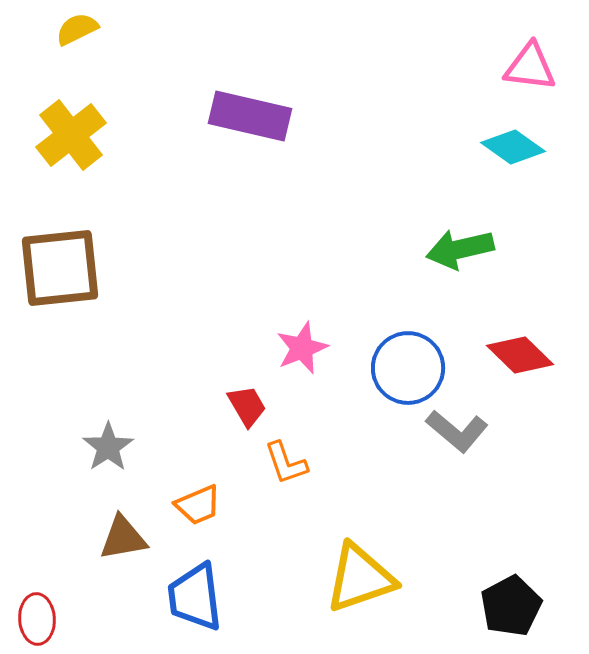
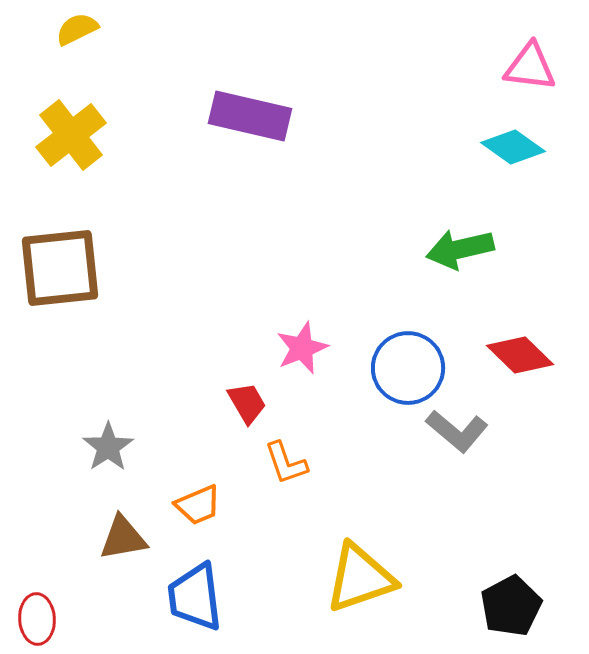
red trapezoid: moved 3 px up
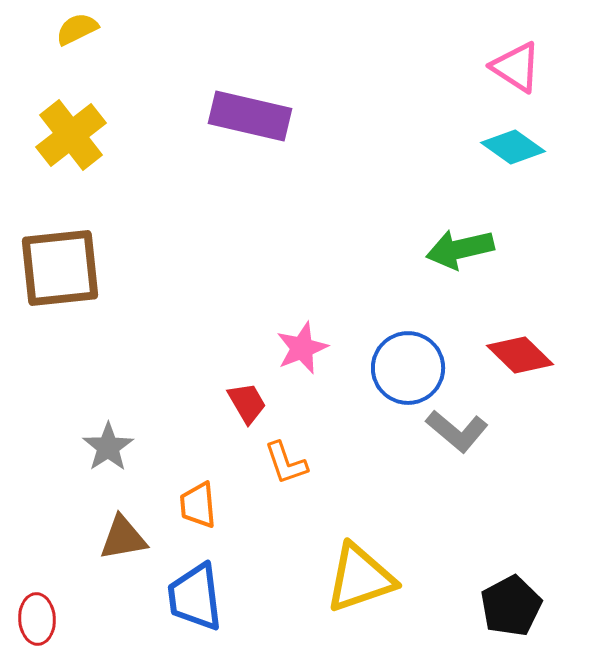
pink triangle: moved 14 px left; rotated 26 degrees clockwise
orange trapezoid: rotated 108 degrees clockwise
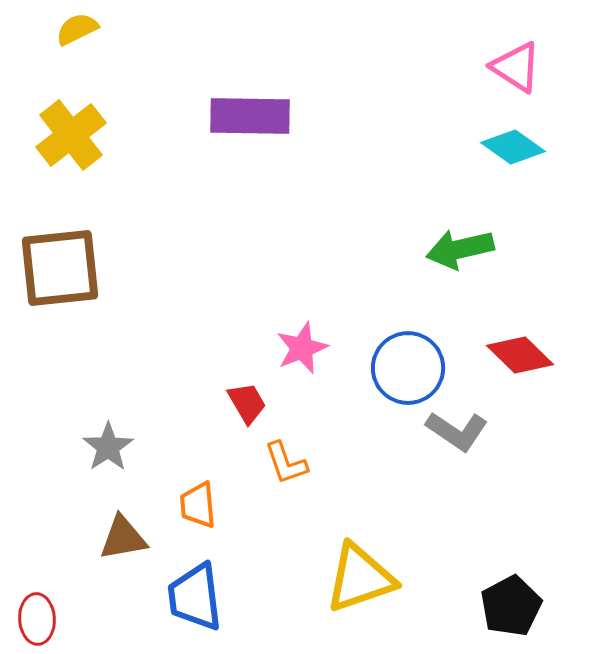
purple rectangle: rotated 12 degrees counterclockwise
gray L-shape: rotated 6 degrees counterclockwise
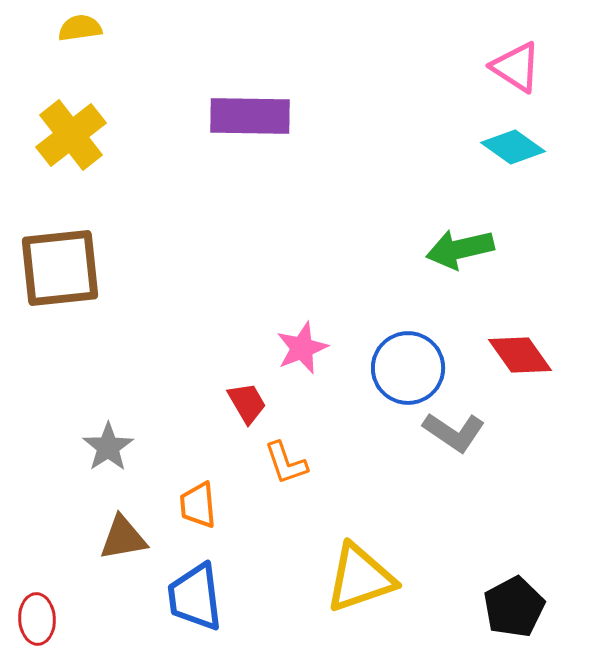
yellow semicircle: moved 3 px right, 1 px up; rotated 18 degrees clockwise
red diamond: rotated 10 degrees clockwise
gray L-shape: moved 3 px left, 1 px down
black pentagon: moved 3 px right, 1 px down
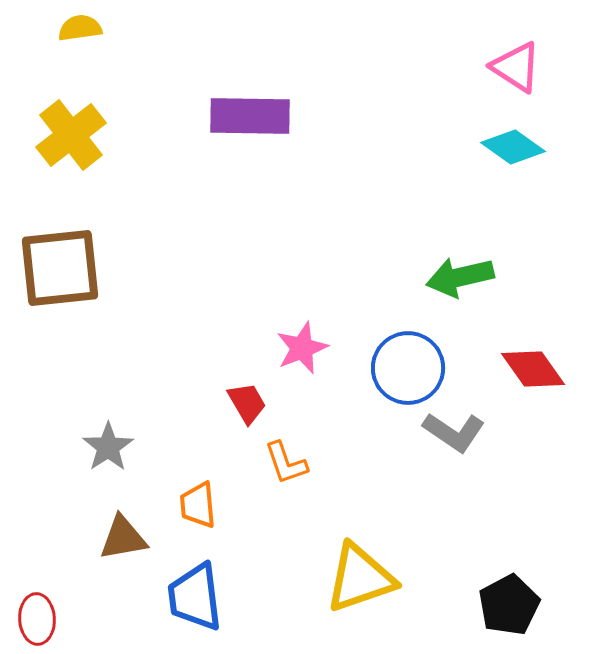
green arrow: moved 28 px down
red diamond: moved 13 px right, 14 px down
black pentagon: moved 5 px left, 2 px up
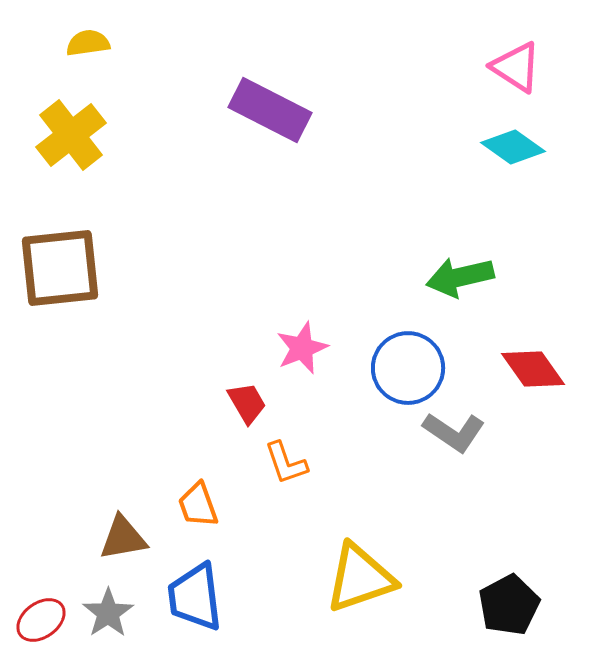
yellow semicircle: moved 8 px right, 15 px down
purple rectangle: moved 20 px right, 6 px up; rotated 26 degrees clockwise
gray star: moved 166 px down
orange trapezoid: rotated 15 degrees counterclockwise
red ellipse: moved 4 px right, 1 px down; rotated 57 degrees clockwise
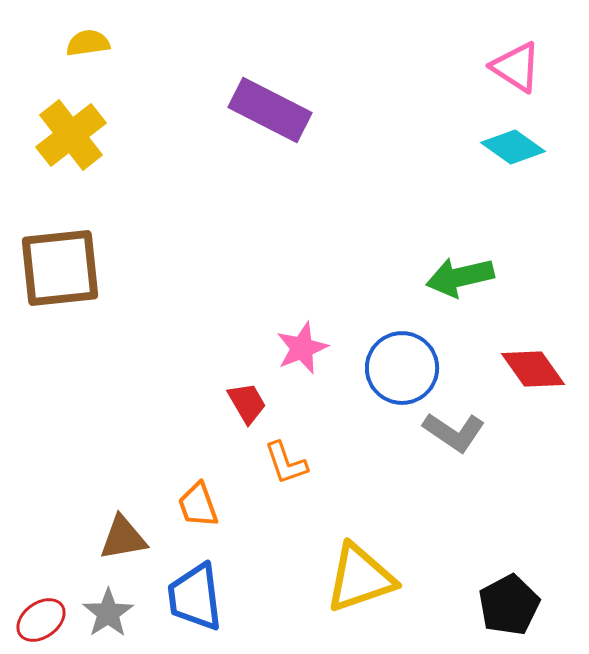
blue circle: moved 6 px left
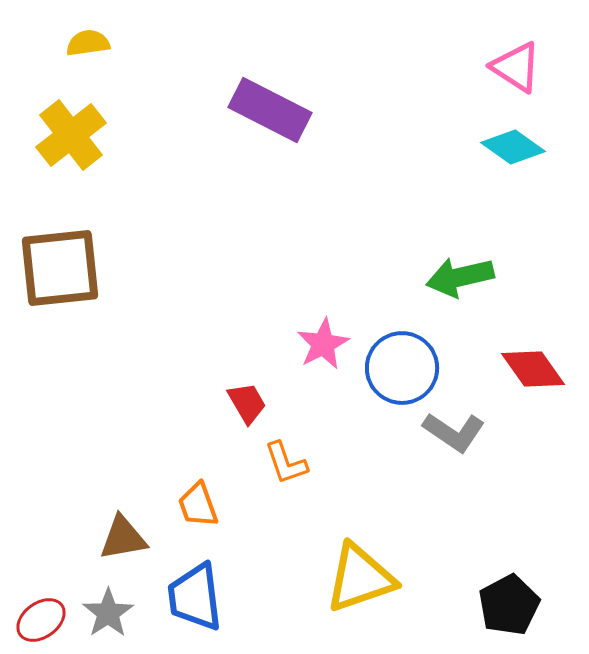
pink star: moved 21 px right, 4 px up; rotated 6 degrees counterclockwise
